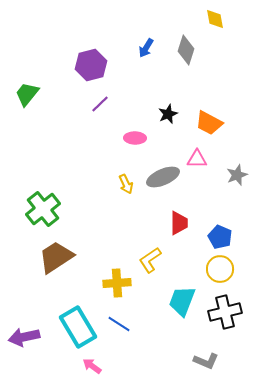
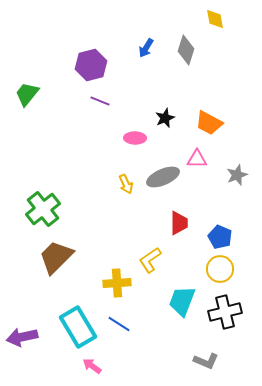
purple line: moved 3 px up; rotated 66 degrees clockwise
black star: moved 3 px left, 4 px down
brown trapezoid: rotated 12 degrees counterclockwise
purple arrow: moved 2 px left
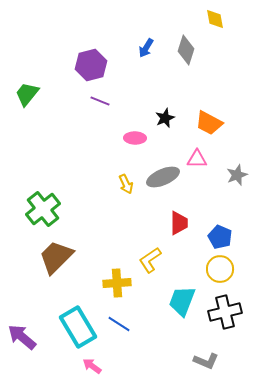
purple arrow: rotated 52 degrees clockwise
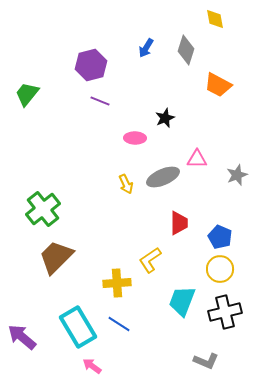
orange trapezoid: moved 9 px right, 38 px up
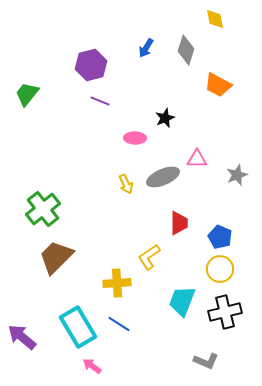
yellow L-shape: moved 1 px left, 3 px up
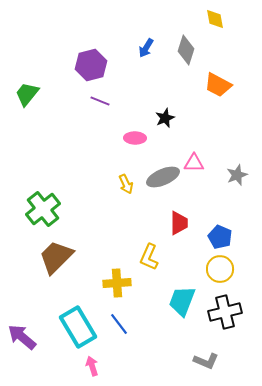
pink triangle: moved 3 px left, 4 px down
yellow L-shape: rotated 32 degrees counterclockwise
blue line: rotated 20 degrees clockwise
pink arrow: rotated 36 degrees clockwise
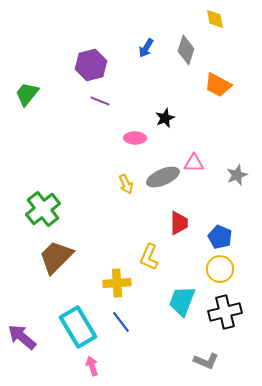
blue line: moved 2 px right, 2 px up
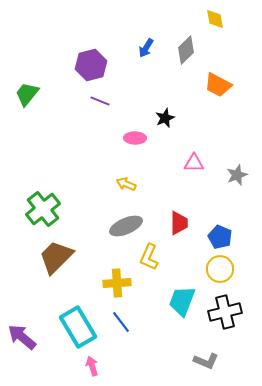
gray diamond: rotated 28 degrees clockwise
gray ellipse: moved 37 px left, 49 px down
yellow arrow: rotated 138 degrees clockwise
